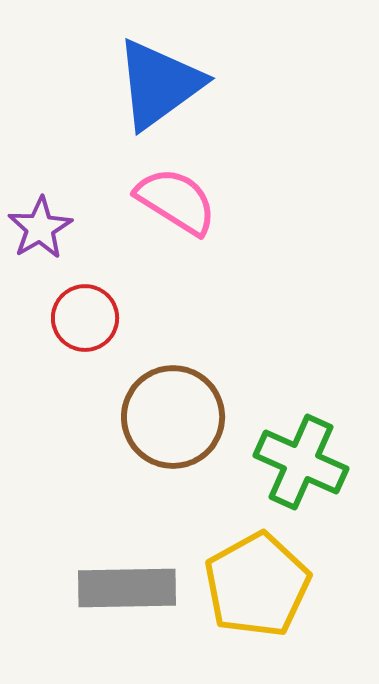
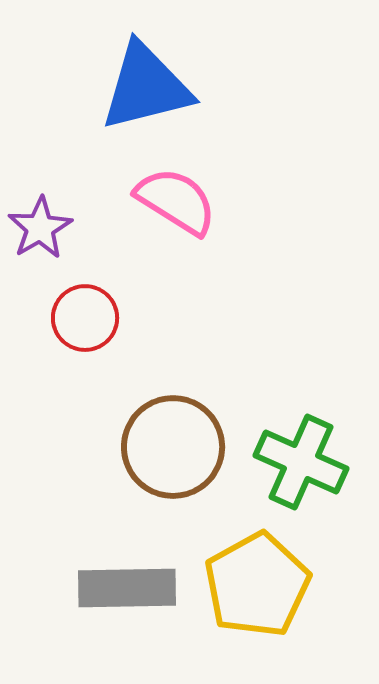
blue triangle: moved 13 px left, 3 px down; rotated 22 degrees clockwise
brown circle: moved 30 px down
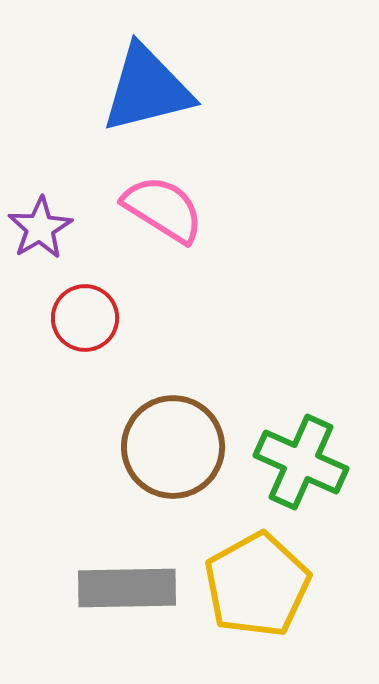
blue triangle: moved 1 px right, 2 px down
pink semicircle: moved 13 px left, 8 px down
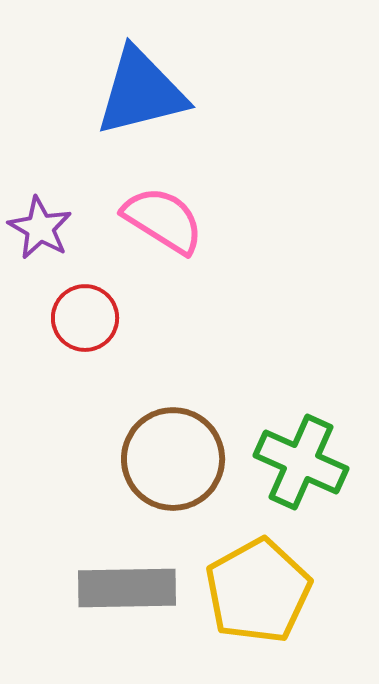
blue triangle: moved 6 px left, 3 px down
pink semicircle: moved 11 px down
purple star: rotated 12 degrees counterclockwise
brown circle: moved 12 px down
yellow pentagon: moved 1 px right, 6 px down
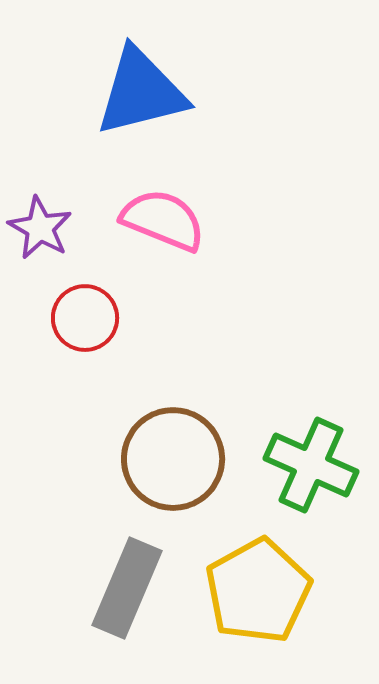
pink semicircle: rotated 10 degrees counterclockwise
green cross: moved 10 px right, 3 px down
gray rectangle: rotated 66 degrees counterclockwise
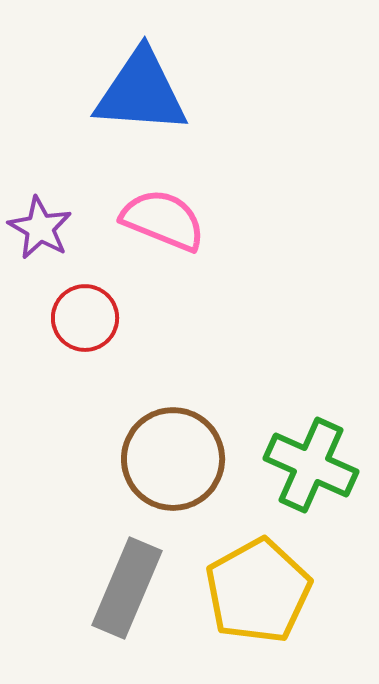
blue triangle: rotated 18 degrees clockwise
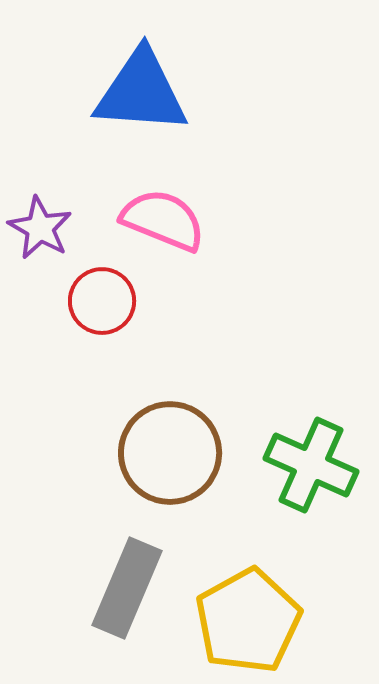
red circle: moved 17 px right, 17 px up
brown circle: moved 3 px left, 6 px up
yellow pentagon: moved 10 px left, 30 px down
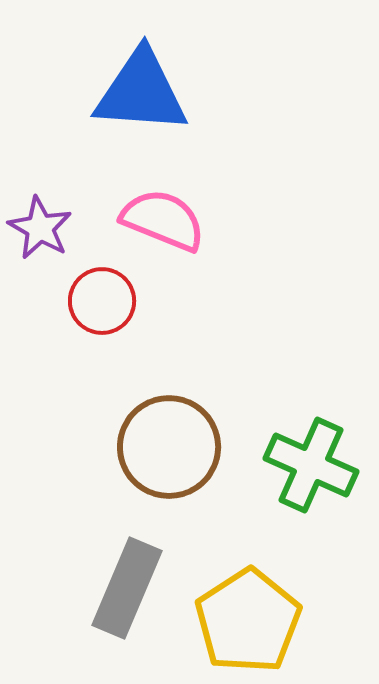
brown circle: moved 1 px left, 6 px up
yellow pentagon: rotated 4 degrees counterclockwise
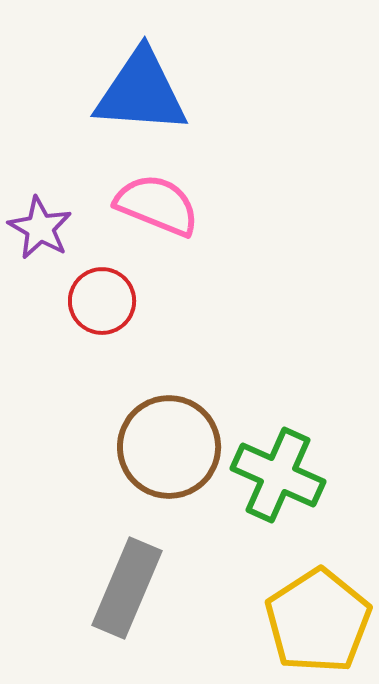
pink semicircle: moved 6 px left, 15 px up
green cross: moved 33 px left, 10 px down
yellow pentagon: moved 70 px right
